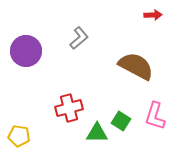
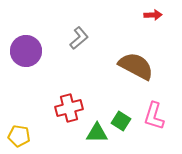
pink L-shape: moved 1 px left
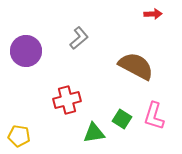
red arrow: moved 1 px up
red cross: moved 2 px left, 8 px up
green square: moved 1 px right, 2 px up
green triangle: moved 3 px left; rotated 10 degrees counterclockwise
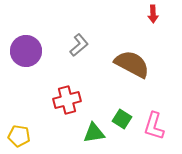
red arrow: rotated 90 degrees clockwise
gray L-shape: moved 7 px down
brown semicircle: moved 4 px left, 2 px up
pink L-shape: moved 10 px down
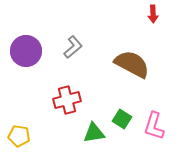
gray L-shape: moved 6 px left, 2 px down
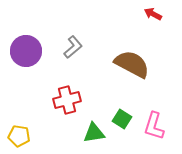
red arrow: rotated 120 degrees clockwise
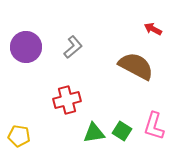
red arrow: moved 15 px down
purple circle: moved 4 px up
brown semicircle: moved 4 px right, 2 px down
green square: moved 12 px down
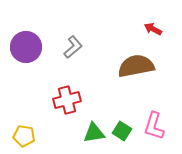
brown semicircle: rotated 39 degrees counterclockwise
yellow pentagon: moved 5 px right
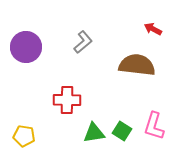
gray L-shape: moved 10 px right, 5 px up
brown semicircle: moved 1 px right, 1 px up; rotated 18 degrees clockwise
red cross: rotated 16 degrees clockwise
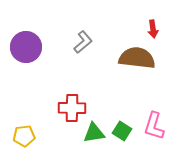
red arrow: rotated 126 degrees counterclockwise
brown semicircle: moved 7 px up
red cross: moved 5 px right, 8 px down
yellow pentagon: rotated 15 degrees counterclockwise
